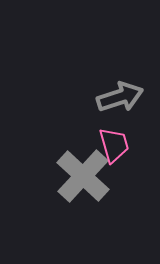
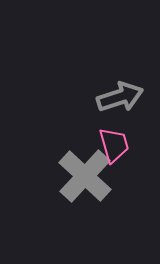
gray cross: moved 2 px right
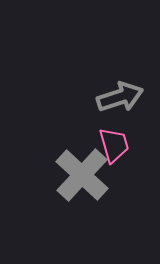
gray cross: moved 3 px left, 1 px up
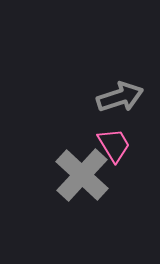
pink trapezoid: rotated 15 degrees counterclockwise
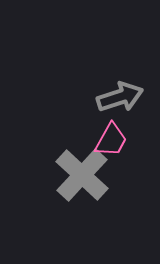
pink trapezoid: moved 3 px left, 5 px up; rotated 60 degrees clockwise
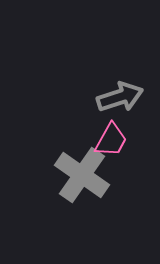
gray cross: rotated 8 degrees counterclockwise
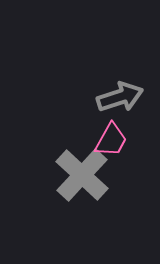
gray cross: rotated 8 degrees clockwise
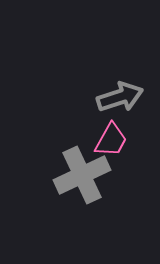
gray cross: rotated 22 degrees clockwise
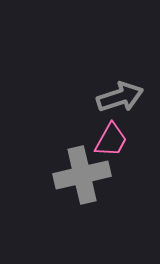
gray cross: rotated 12 degrees clockwise
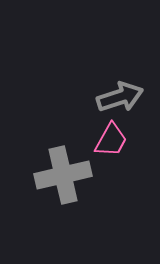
gray cross: moved 19 px left
